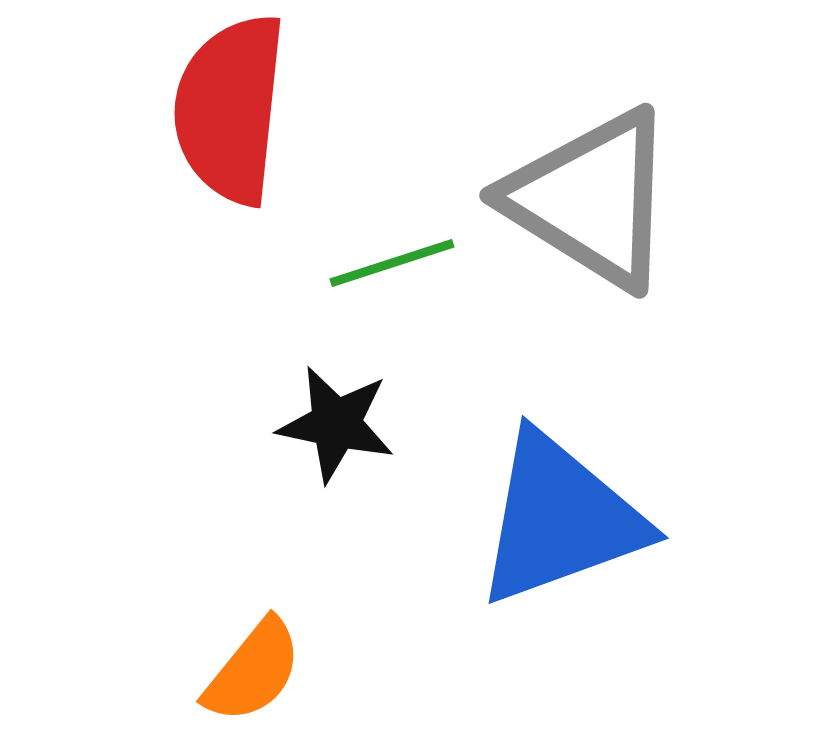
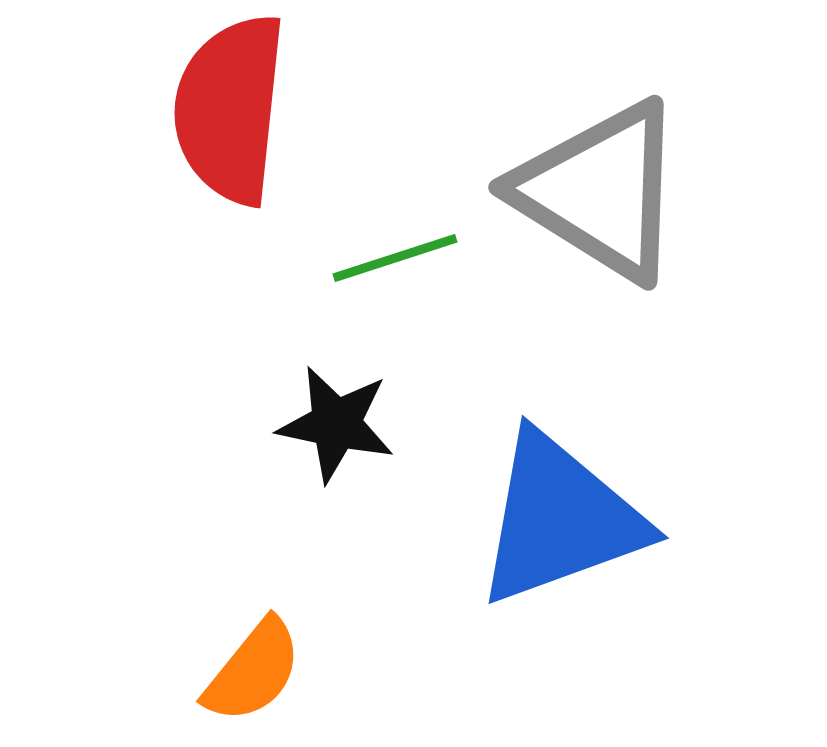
gray triangle: moved 9 px right, 8 px up
green line: moved 3 px right, 5 px up
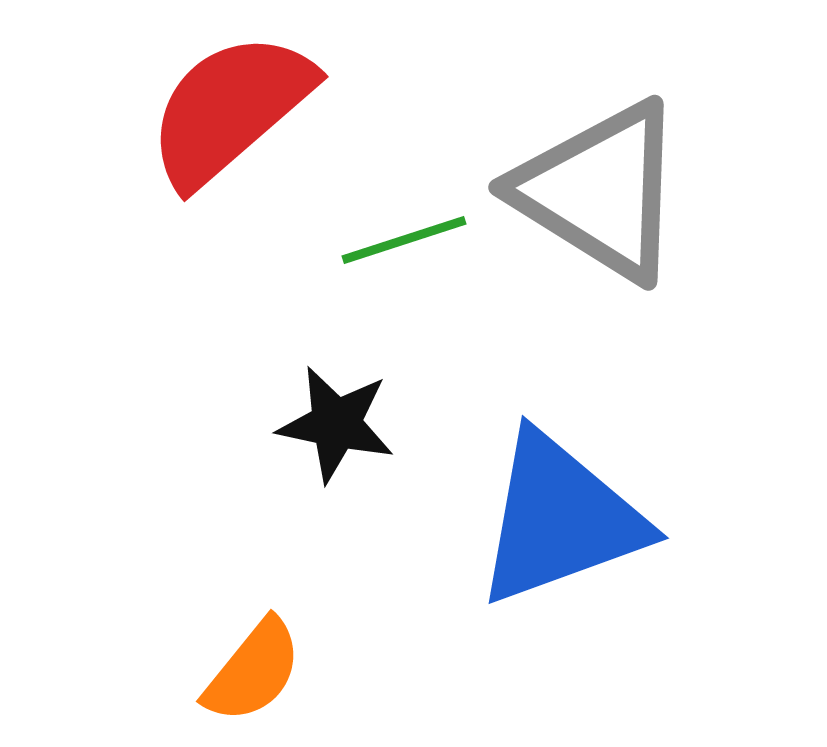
red semicircle: rotated 43 degrees clockwise
green line: moved 9 px right, 18 px up
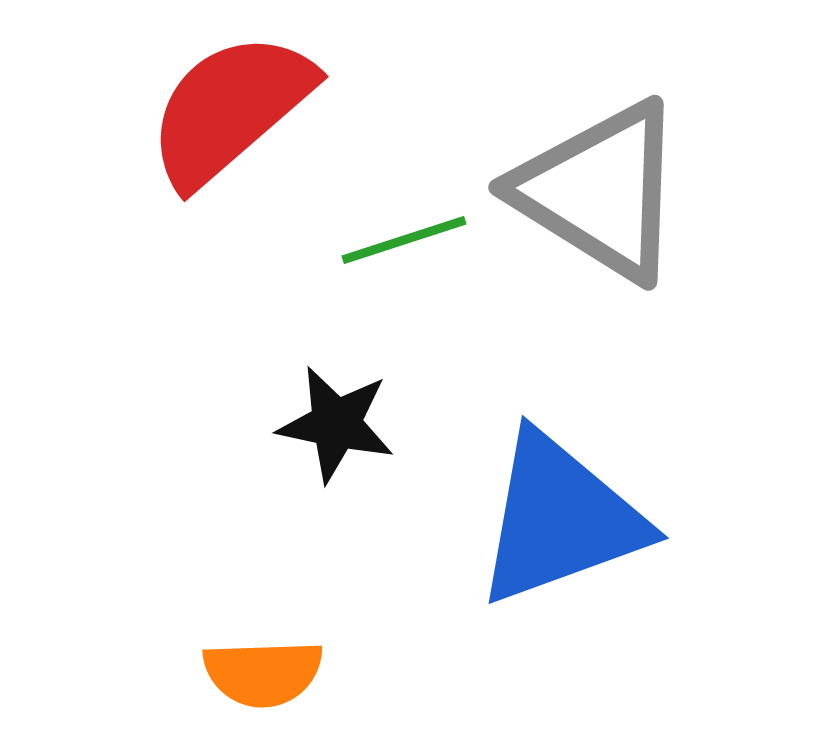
orange semicircle: moved 10 px right, 2 px down; rotated 49 degrees clockwise
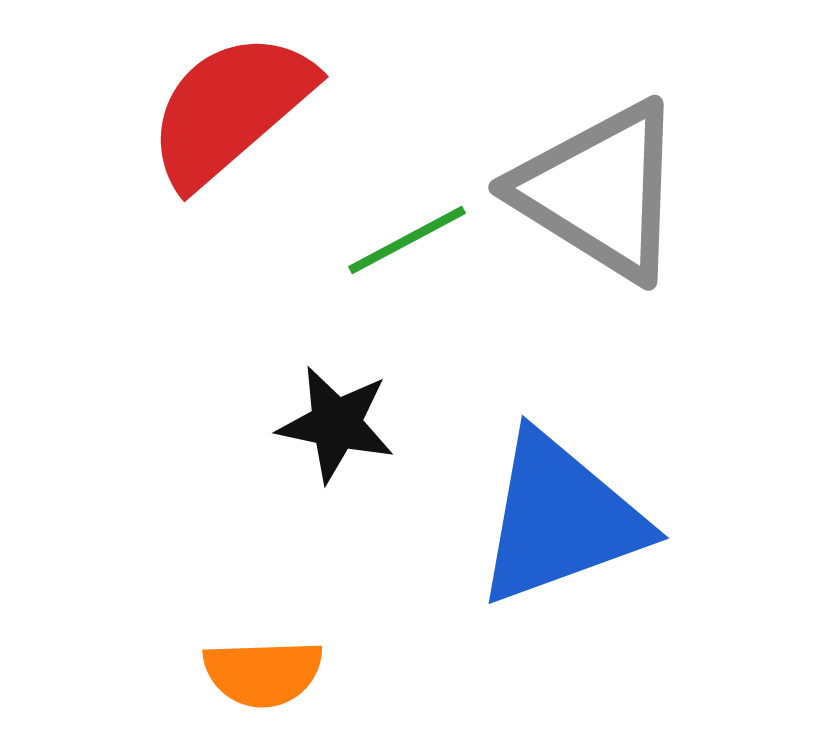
green line: moved 3 px right; rotated 10 degrees counterclockwise
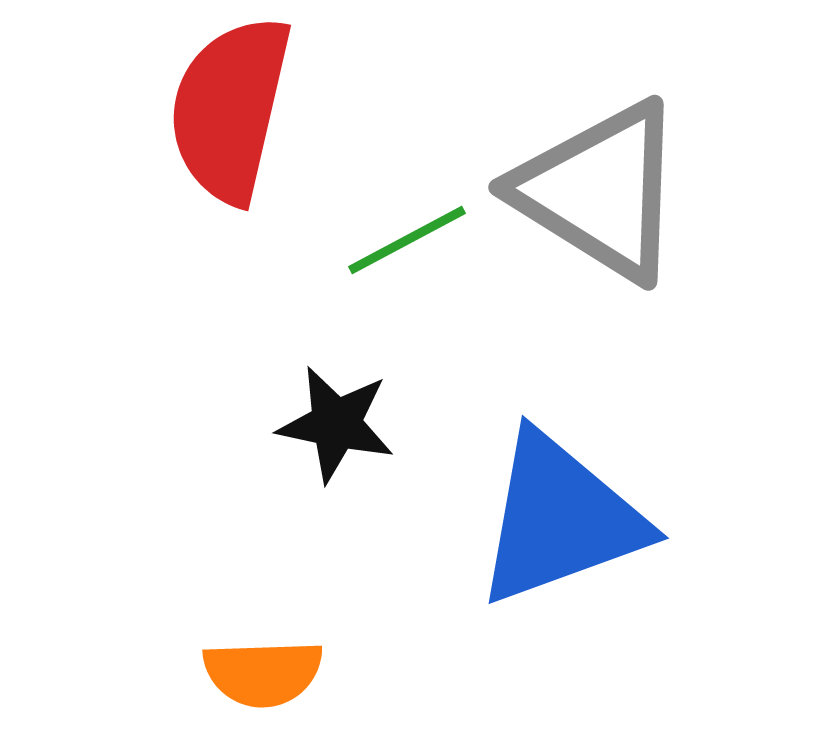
red semicircle: rotated 36 degrees counterclockwise
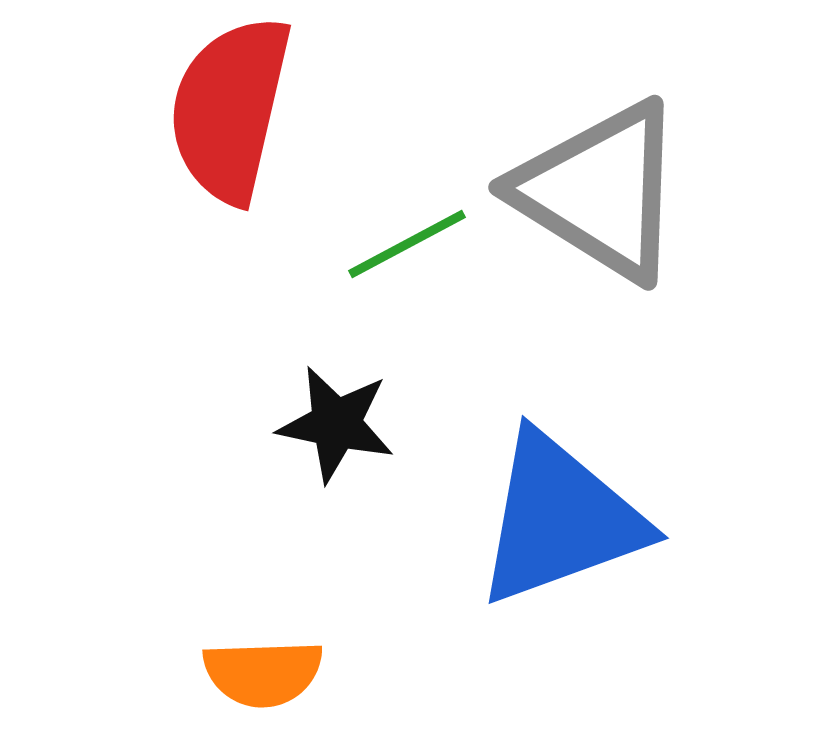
green line: moved 4 px down
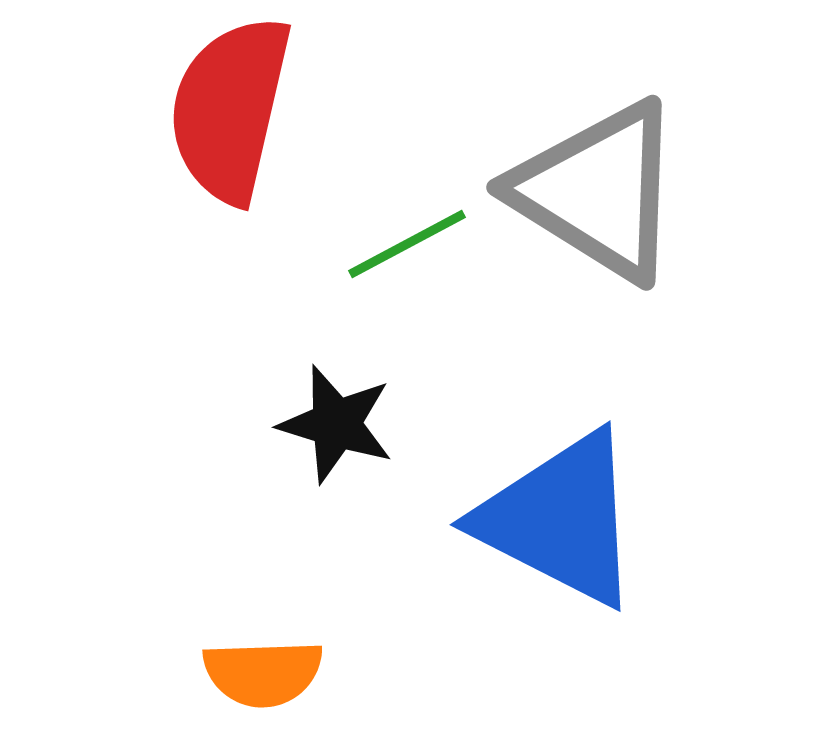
gray triangle: moved 2 px left
black star: rotated 5 degrees clockwise
blue triangle: rotated 47 degrees clockwise
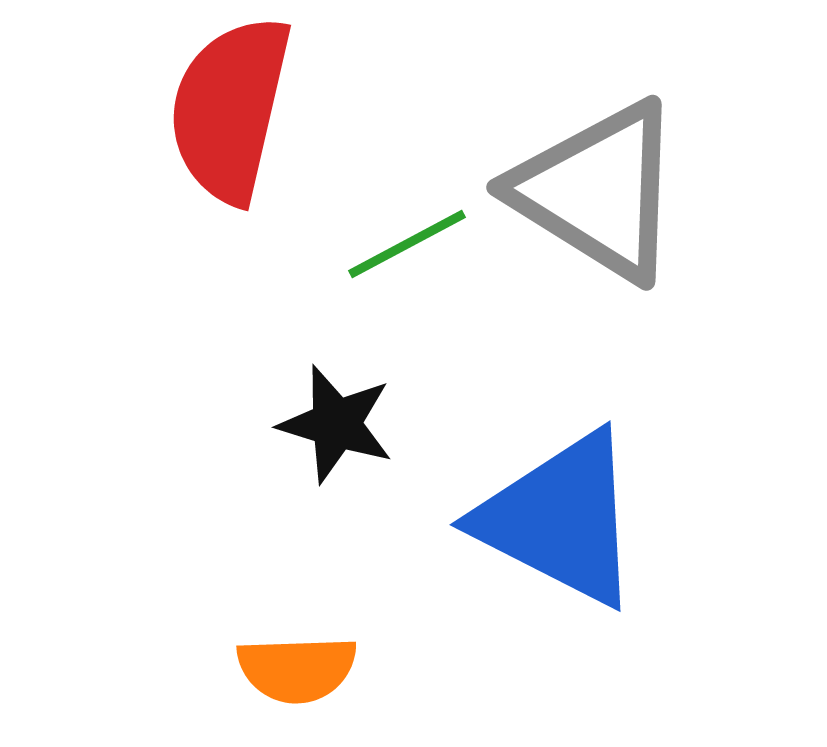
orange semicircle: moved 34 px right, 4 px up
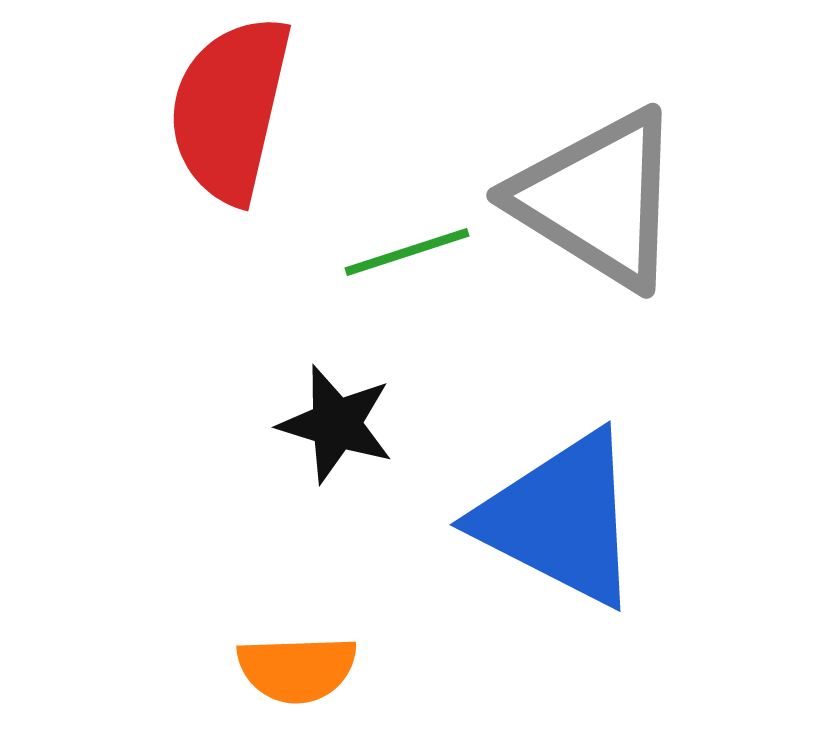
gray triangle: moved 8 px down
green line: moved 8 px down; rotated 10 degrees clockwise
